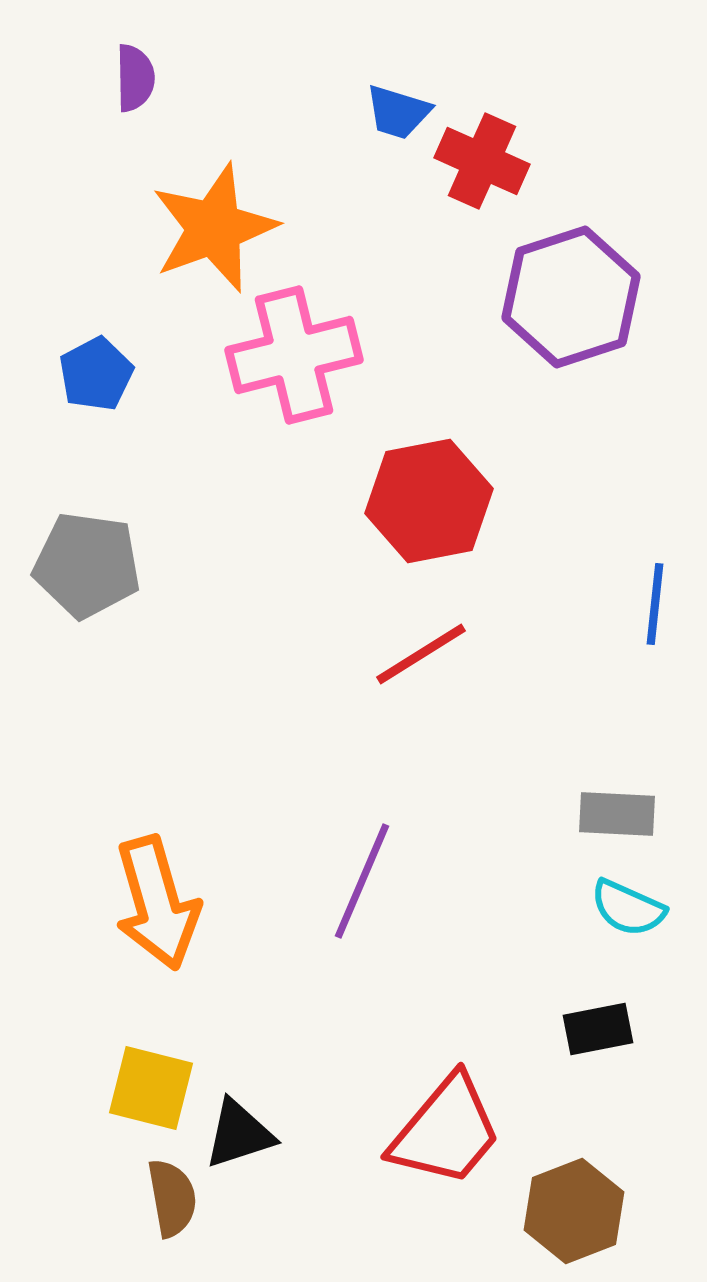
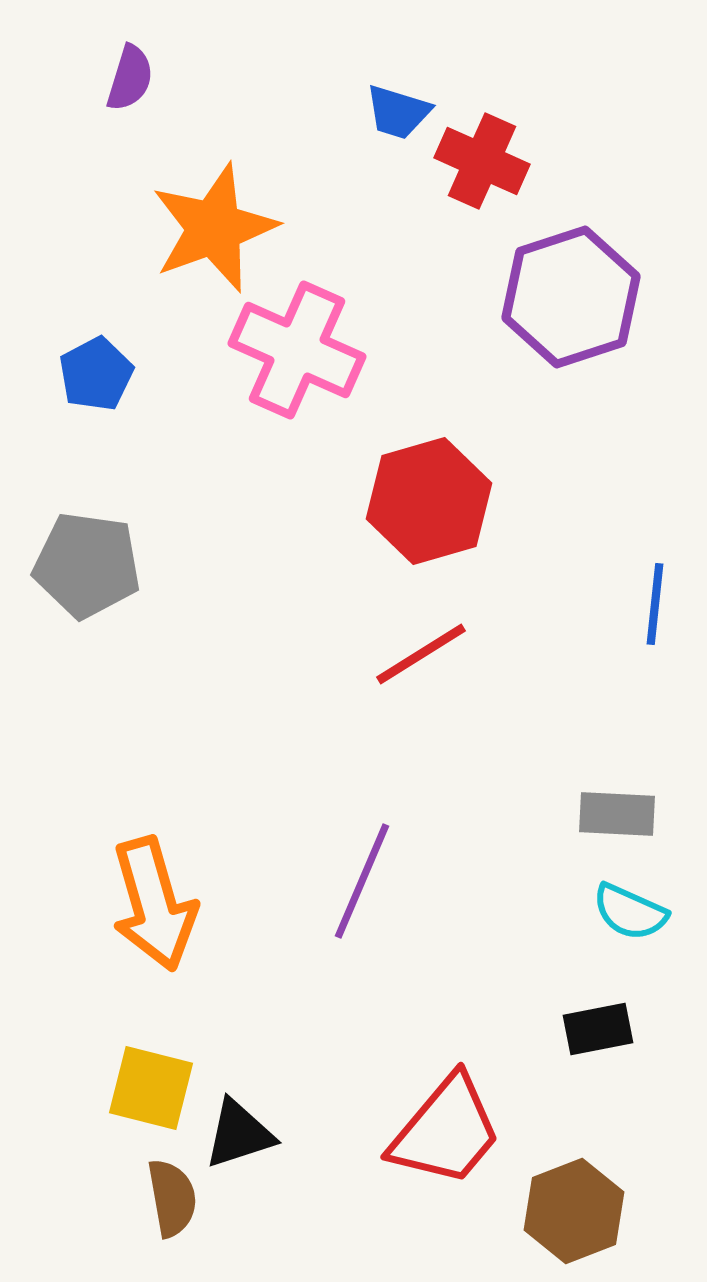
purple semicircle: moved 5 px left; rotated 18 degrees clockwise
pink cross: moved 3 px right, 5 px up; rotated 38 degrees clockwise
red hexagon: rotated 5 degrees counterclockwise
orange arrow: moved 3 px left, 1 px down
cyan semicircle: moved 2 px right, 4 px down
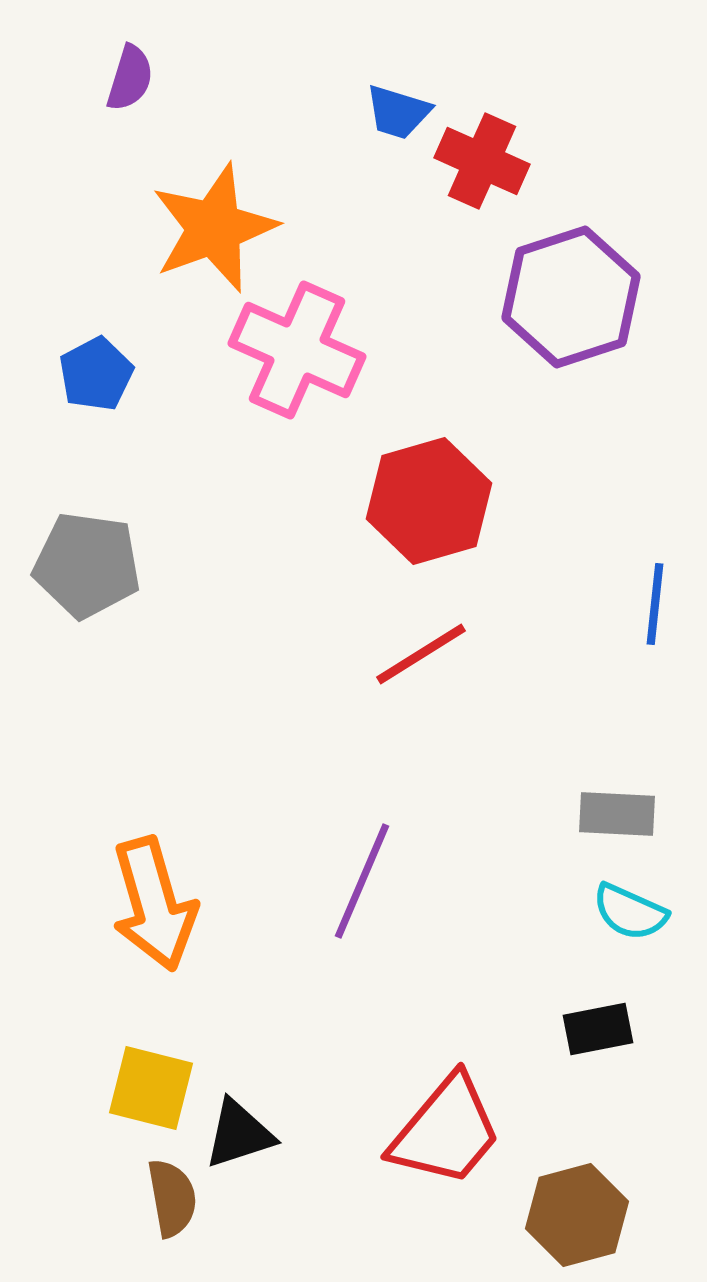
brown hexagon: moved 3 px right, 4 px down; rotated 6 degrees clockwise
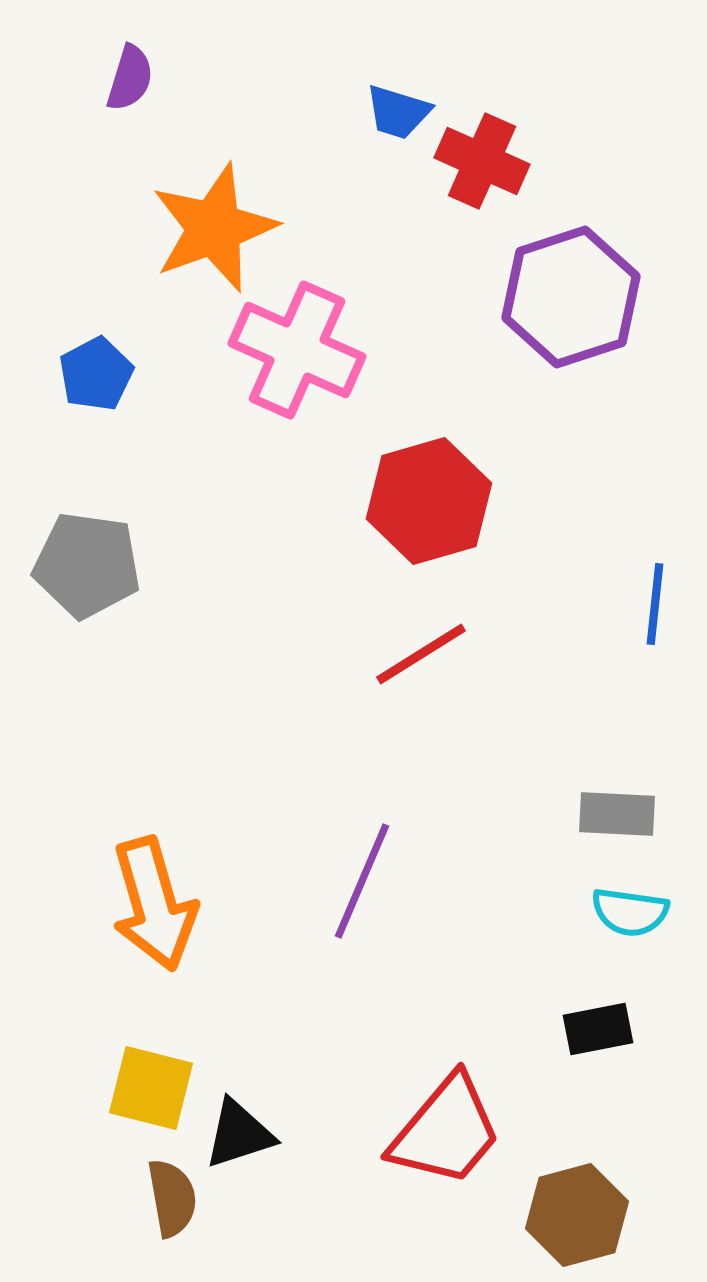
cyan semicircle: rotated 16 degrees counterclockwise
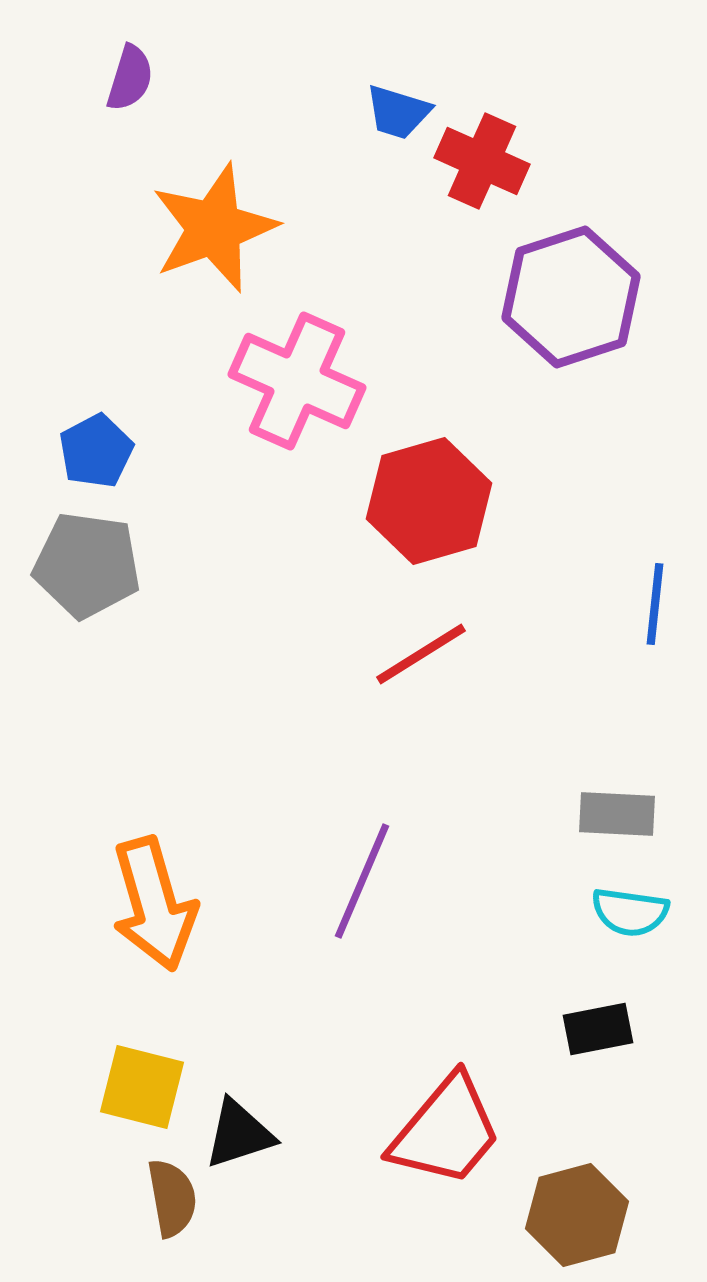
pink cross: moved 31 px down
blue pentagon: moved 77 px down
yellow square: moved 9 px left, 1 px up
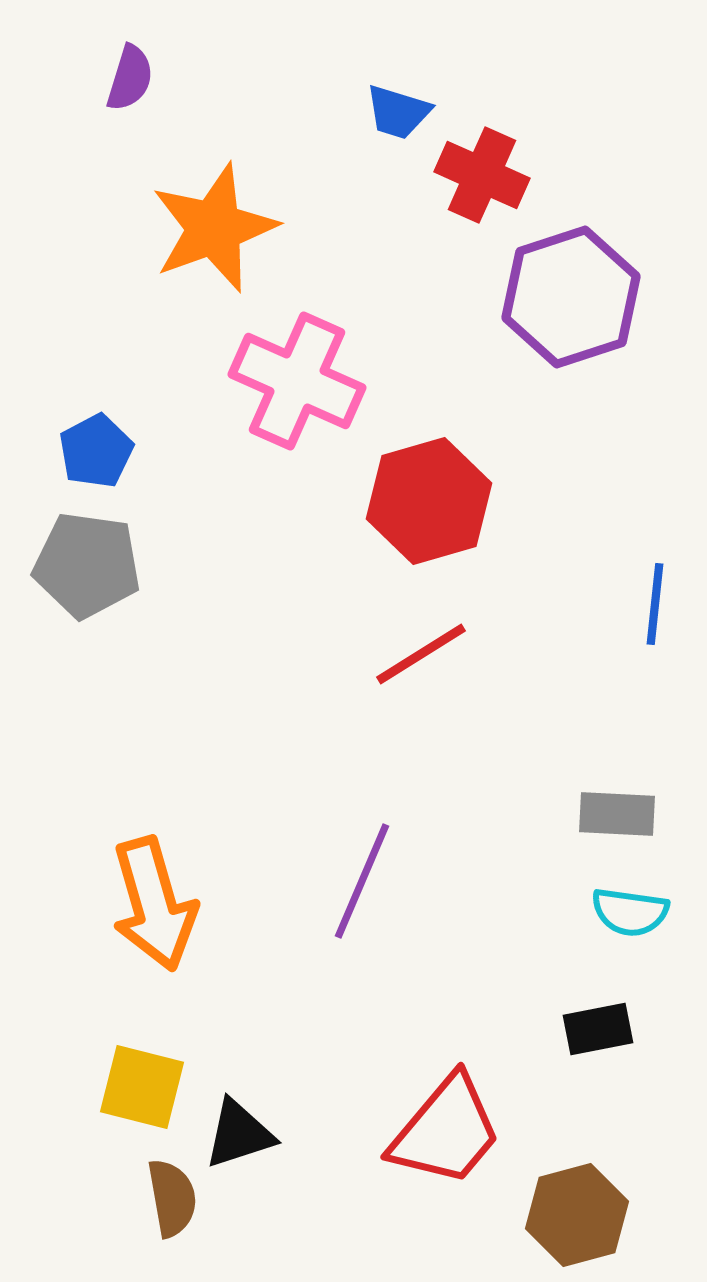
red cross: moved 14 px down
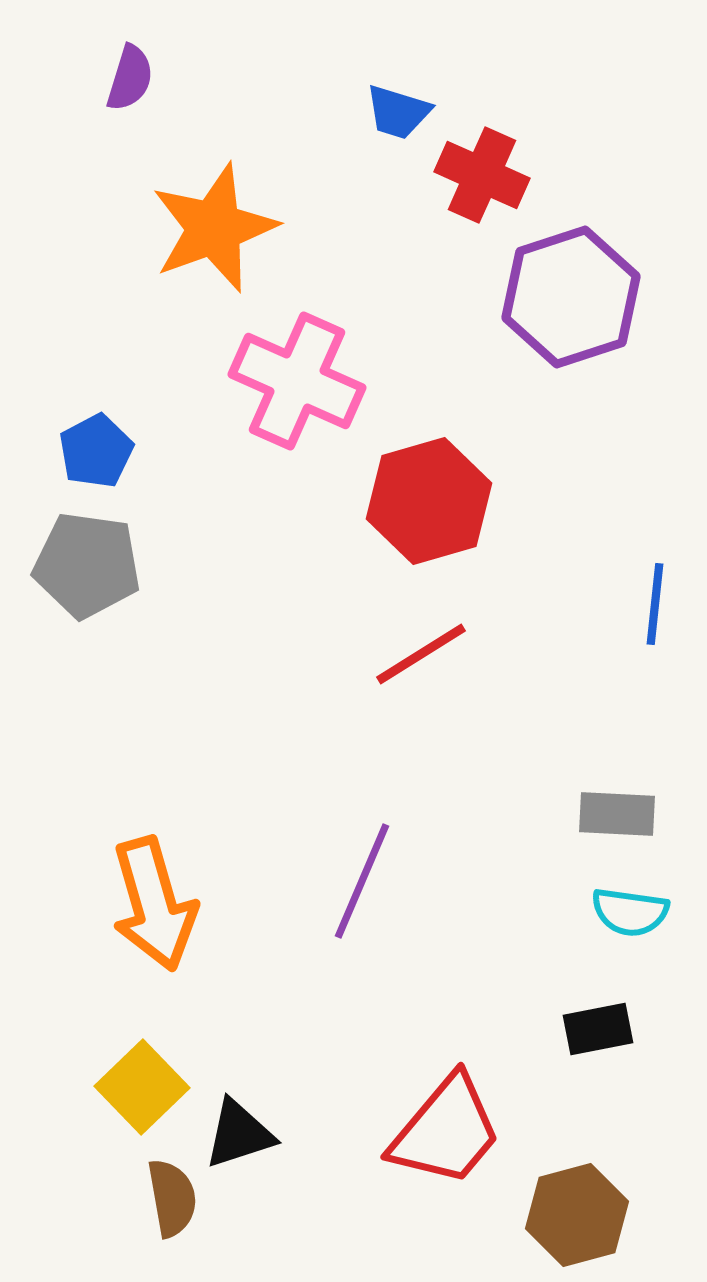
yellow square: rotated 32 degrees clockwise
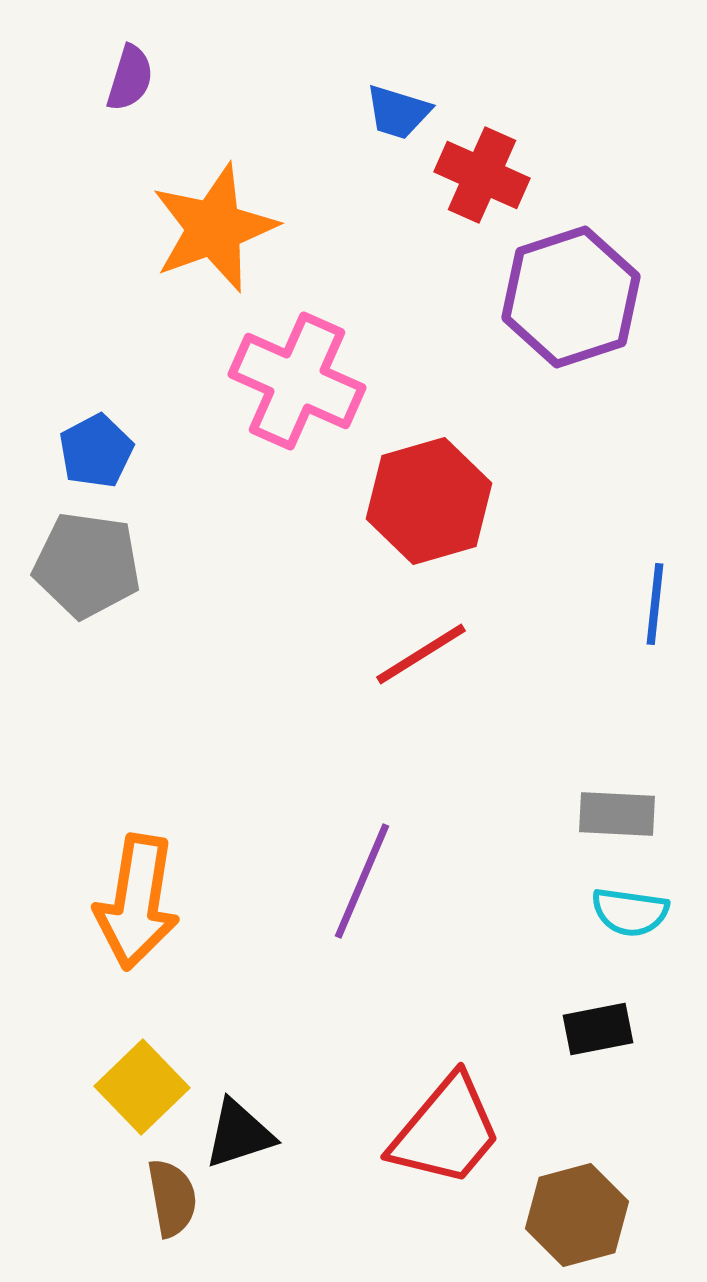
orange arrow: moved 17 px left, 2 px up; rotated 25 degrees clockwise
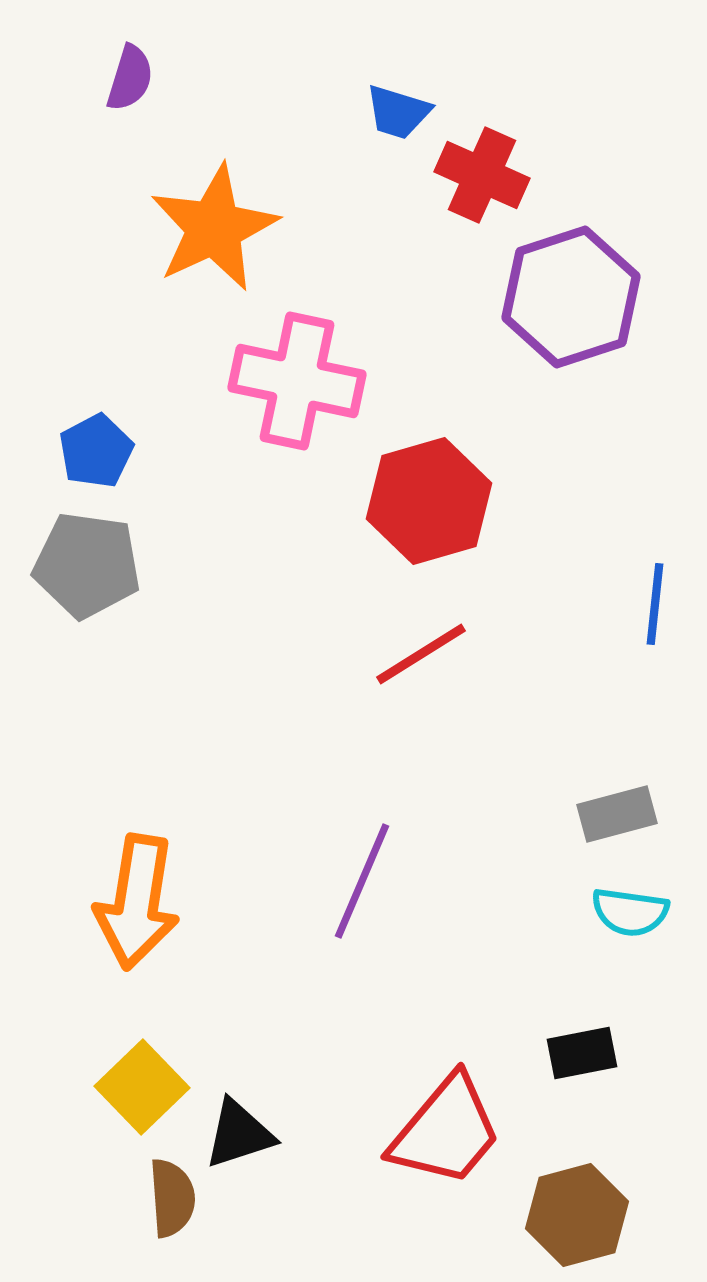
orange star: rotated 5 degrees counterclockwise
pink cross: rotated 12 degrees counterclockwise
gray rectangle: rotated 18 degrees counterclockwise
black rectangle: moved 16 px left, 24 px down
brown semicircle: rotated 6 degrees clockwise
